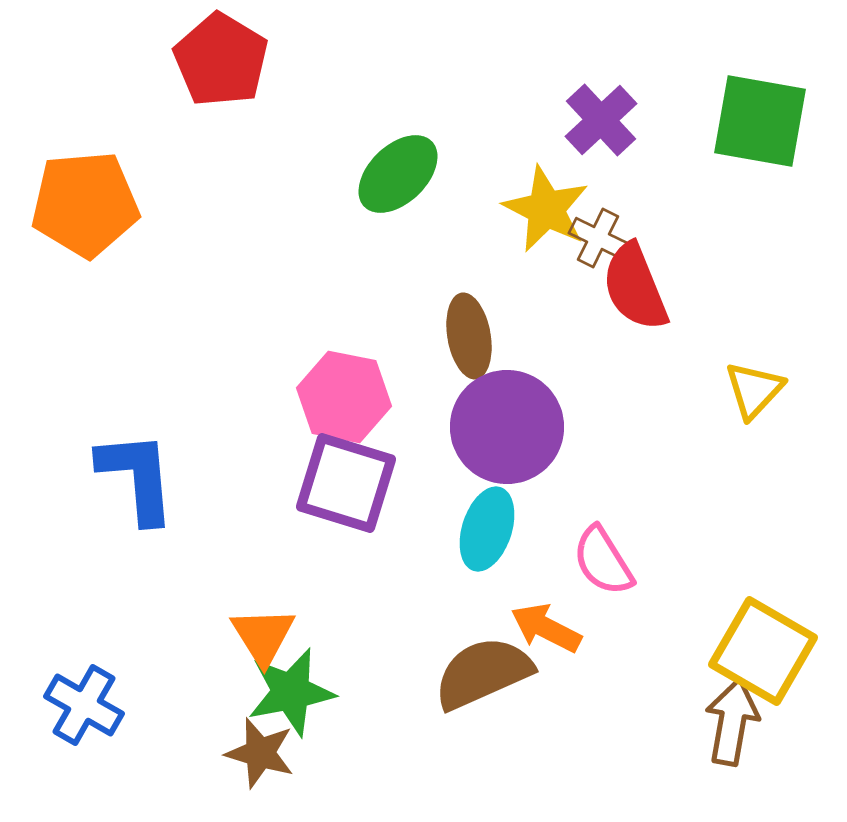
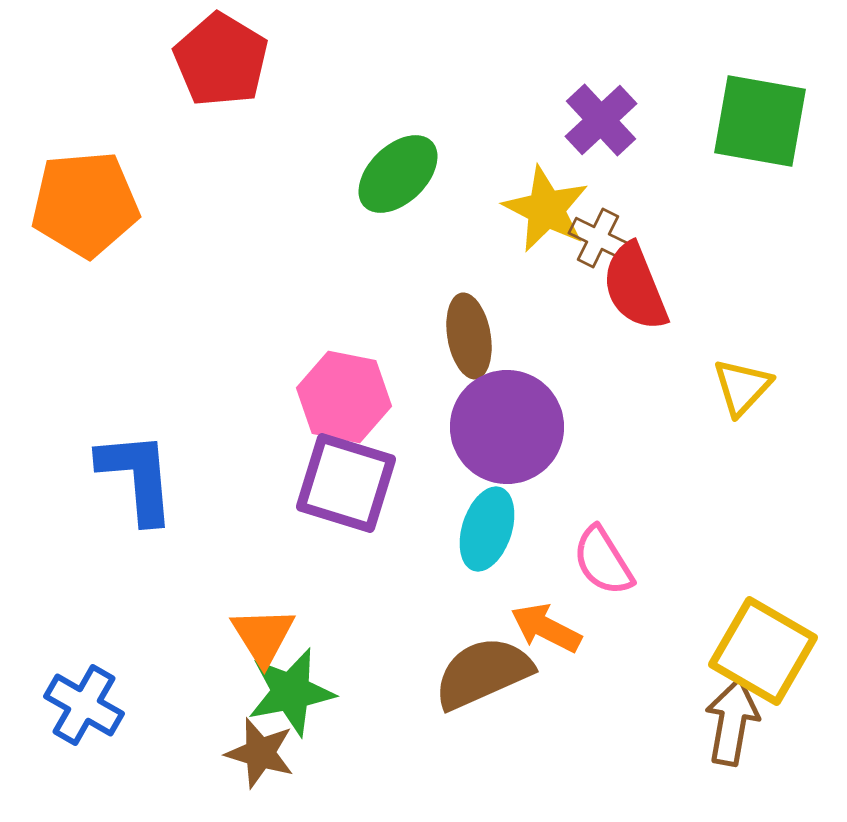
yellow triangle: moved 12 px left, 3 px up
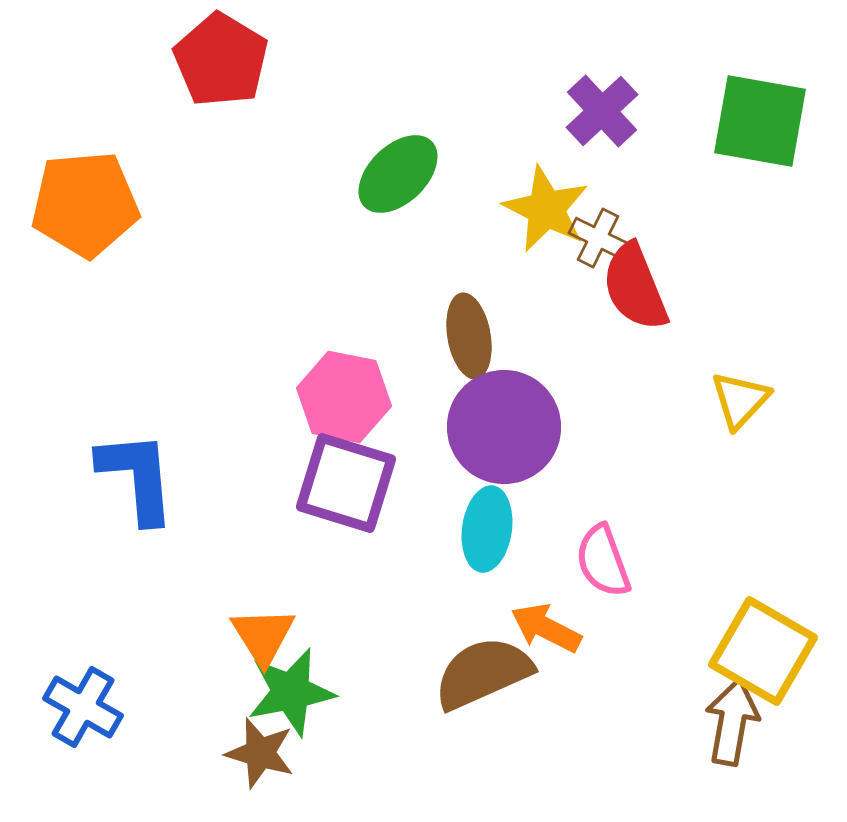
purple cross: moved 1 px right, 9 px up
yellow triangle: moved 2 px left, 13 px down
purple circle: moved 3 px left
cyan ellipse: rotated 10 degrees counterclockwise
pink semicircle: rotated 12 degrees clockwise
blue cross: moved 1 px left, 2 px down
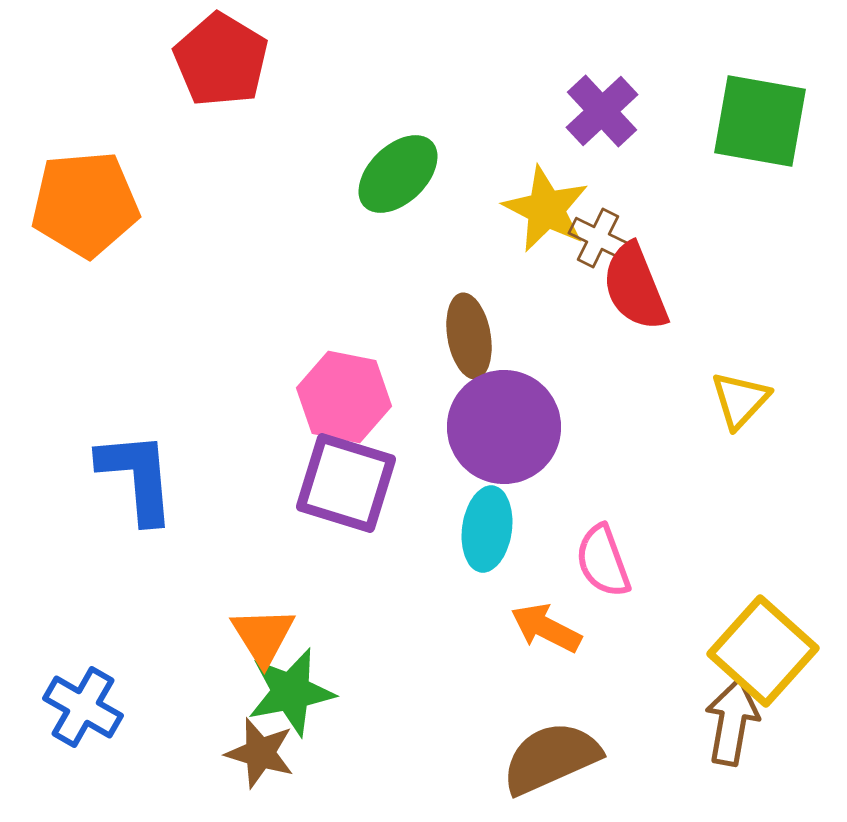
yellow square: rotated 12 degrees clockwise
brown semicircle: moved 68 px right, 85 px down
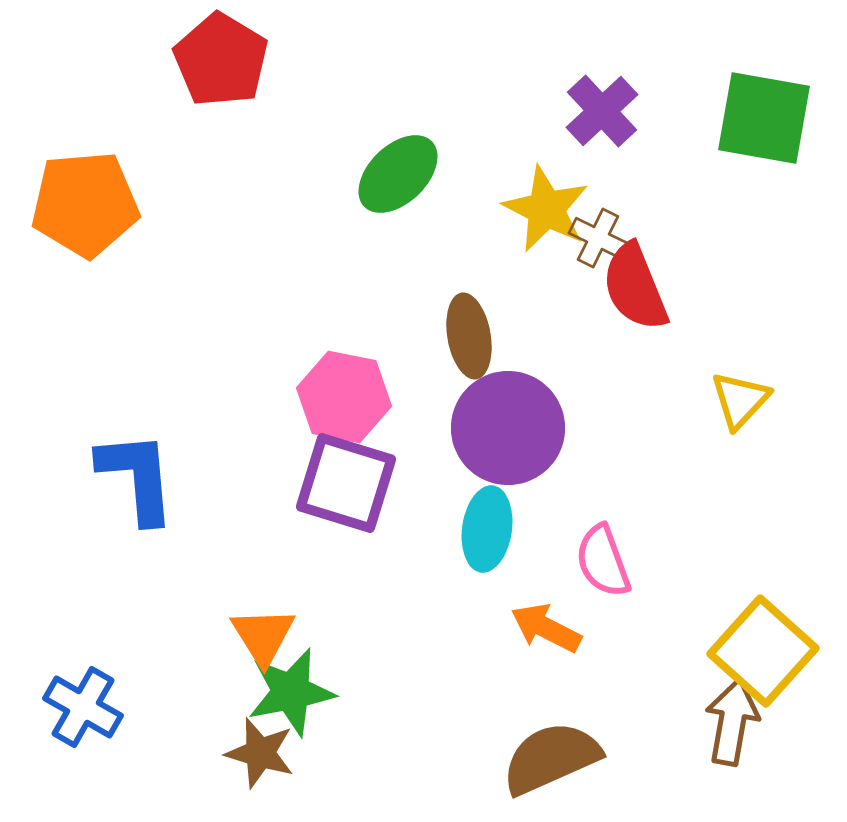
green square: moved 4 px right, 3 px up
purple circle: moved 4 px right, 1 px down
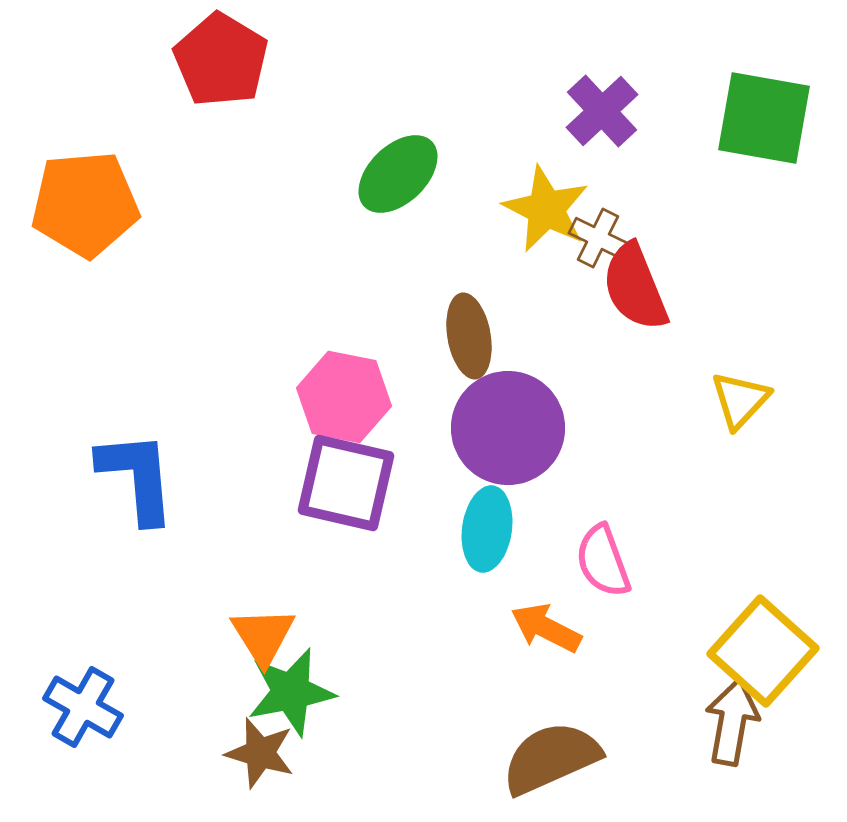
purple square: rotated 4 degrees counterclockwise
